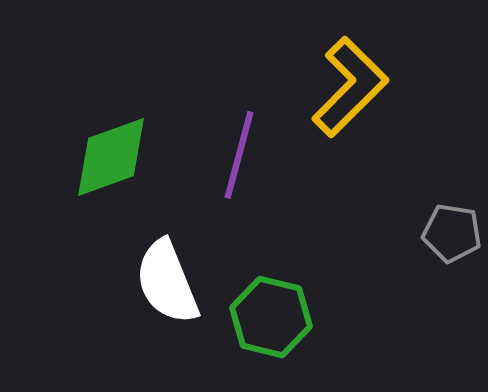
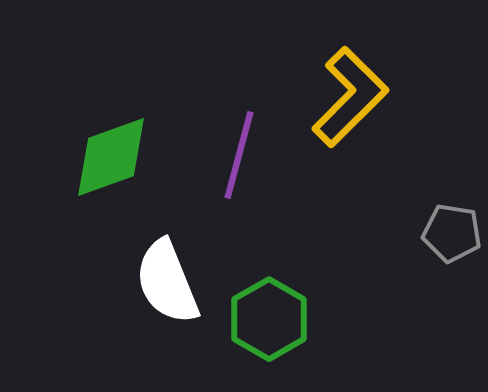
yellow L-shape: moved 10 px down
green hexagon: moved 2 px left, 2 px down; rotated 16 degrees clockwise
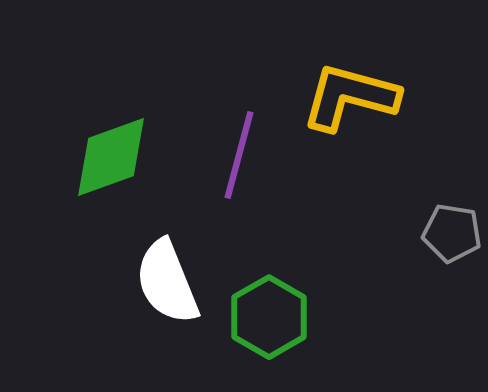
yellow L-shape: rotated 120 degrees counterclockwise
green hexagon: moved 2 px up
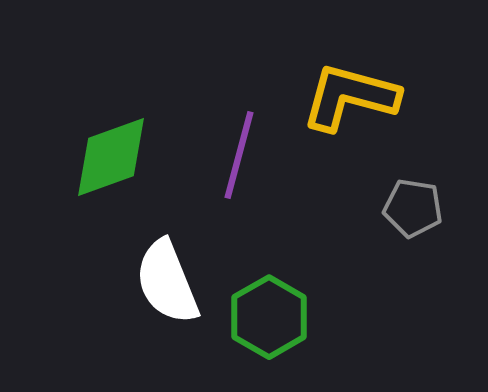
gray pentagon: moved 39 px left, 25 px up
